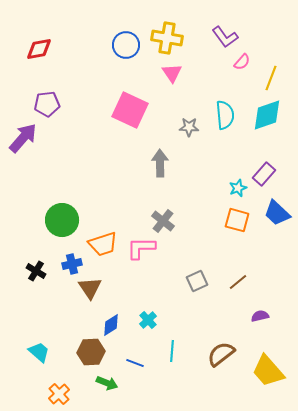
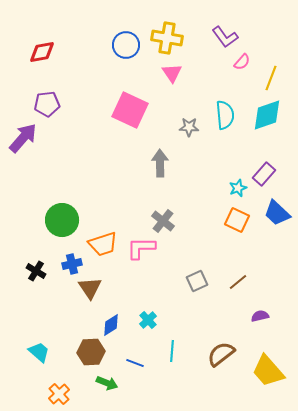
red diamond: moved 3 px right, 3 px down
orange square: rotated 10 degrees clockwise
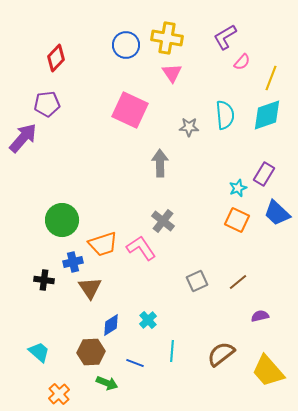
purple L-shape: rotated 96 degrees clockwise
red diamond: moved 14 px right, 6 px down; rotated 36 degrees counterclockwise
purple rectangle: rotated 10 degrees counterclockwise
pink L-shape: rotated 56 degrees clockwise
blue cross: moved 1 px right, 2 px up
black cross: moved 8 px right, 9 px down; rotated 24 degrees counterclockwise
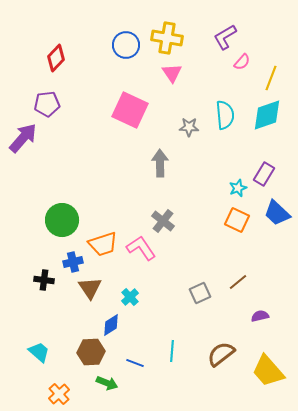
gray square: moved 3 px right, 12 px down
cyan cross: moved 18 px left, 23 px up
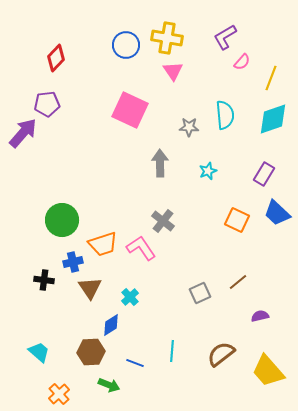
pink triangle: moved 1 px right, 2 px up
cyan diamond: moved 6 px right, 4 px down
purple arrow: moved 5 px up
cyan star: moved 30 px left, 17 px up
green arrow: moved 2 px right, 2 px down
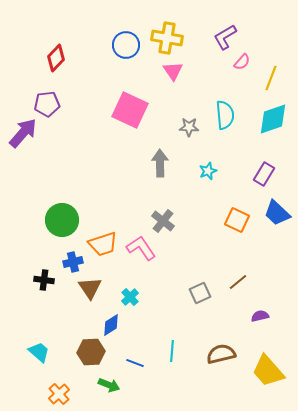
brown semicircle: rotated 24 degrees clockwise
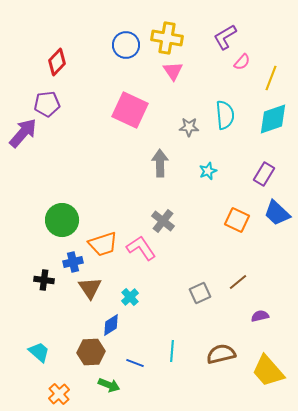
red diamond: moved 1 px right, 4 px down
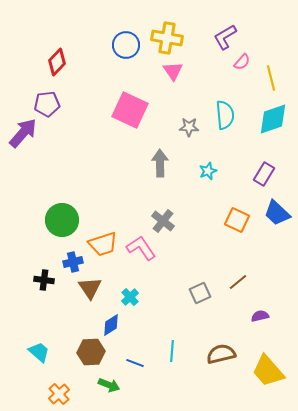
yellow line: rotated 35 degrees counterclockwise
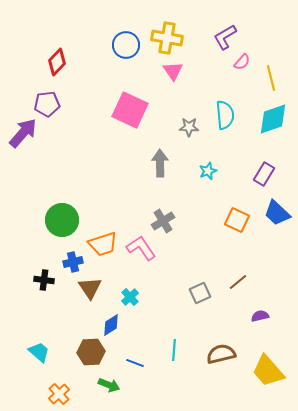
gray cross: rotated 20 degrees clockwise
cyan line: moved 2 px right, 1 px up
